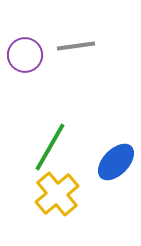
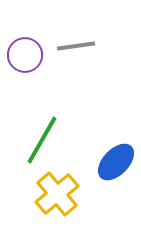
green line: moved 8 px left, 7 px up
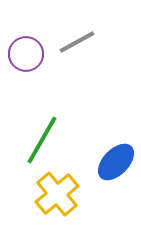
gray line: moved 1 px right, 4 px up; rotated 21 degrees counterclockwise
purple circle: moved 1 px right, 1 px up
